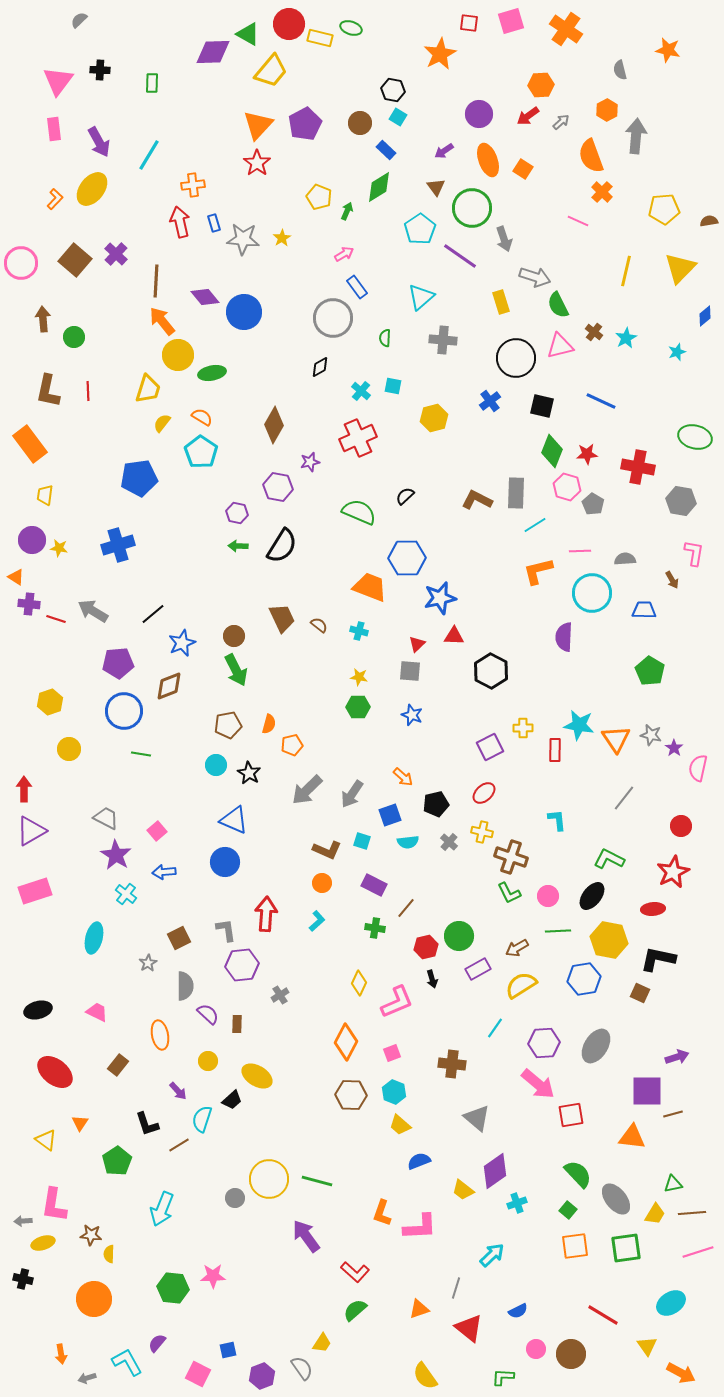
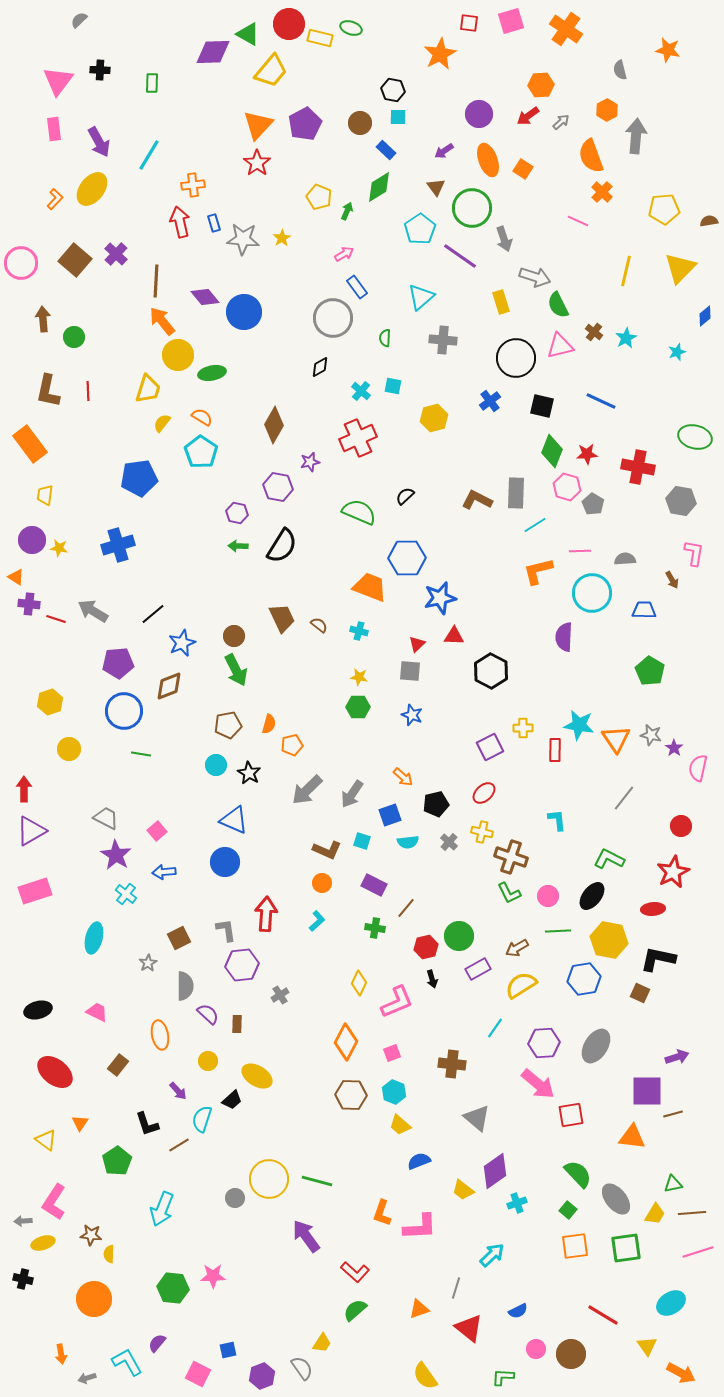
cyan square at (398, 117): rotated 30 degrees counterclockwise
pink L-shape at (54, 1205): moved 3 px up; rotated 24 degrees clockwise
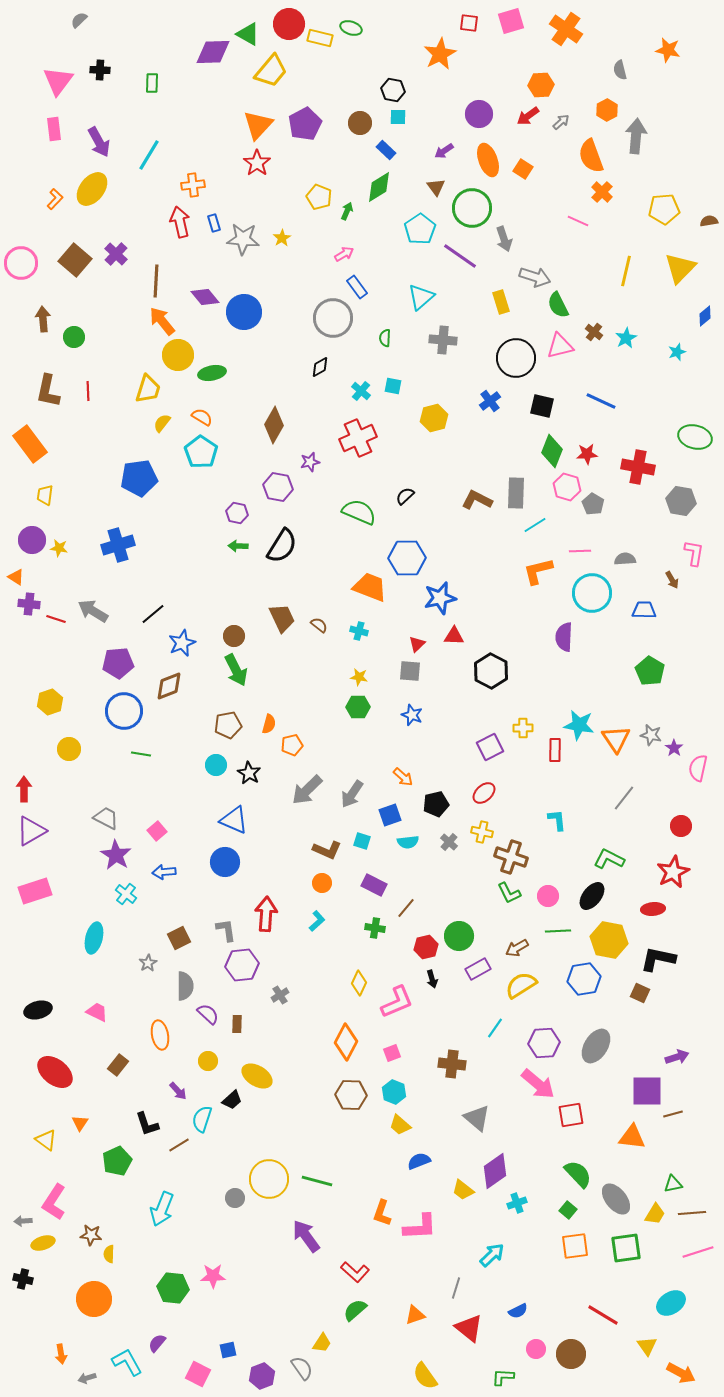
green pentagon at (117, 1161): rotated 8 degrees clockwise
orange triangle at (419, 1309): moved 4 px left, 6 px down
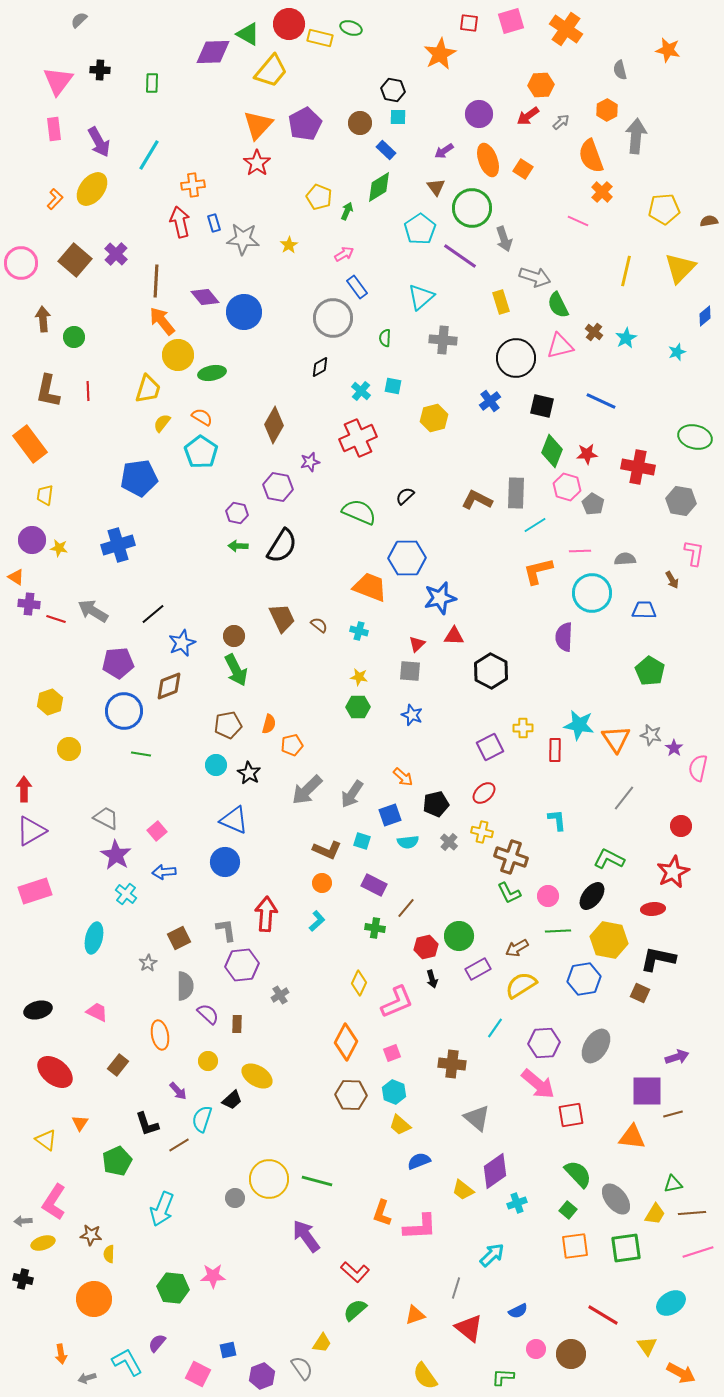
yellow star at (282, 238): moved 7 px right, 7 px down
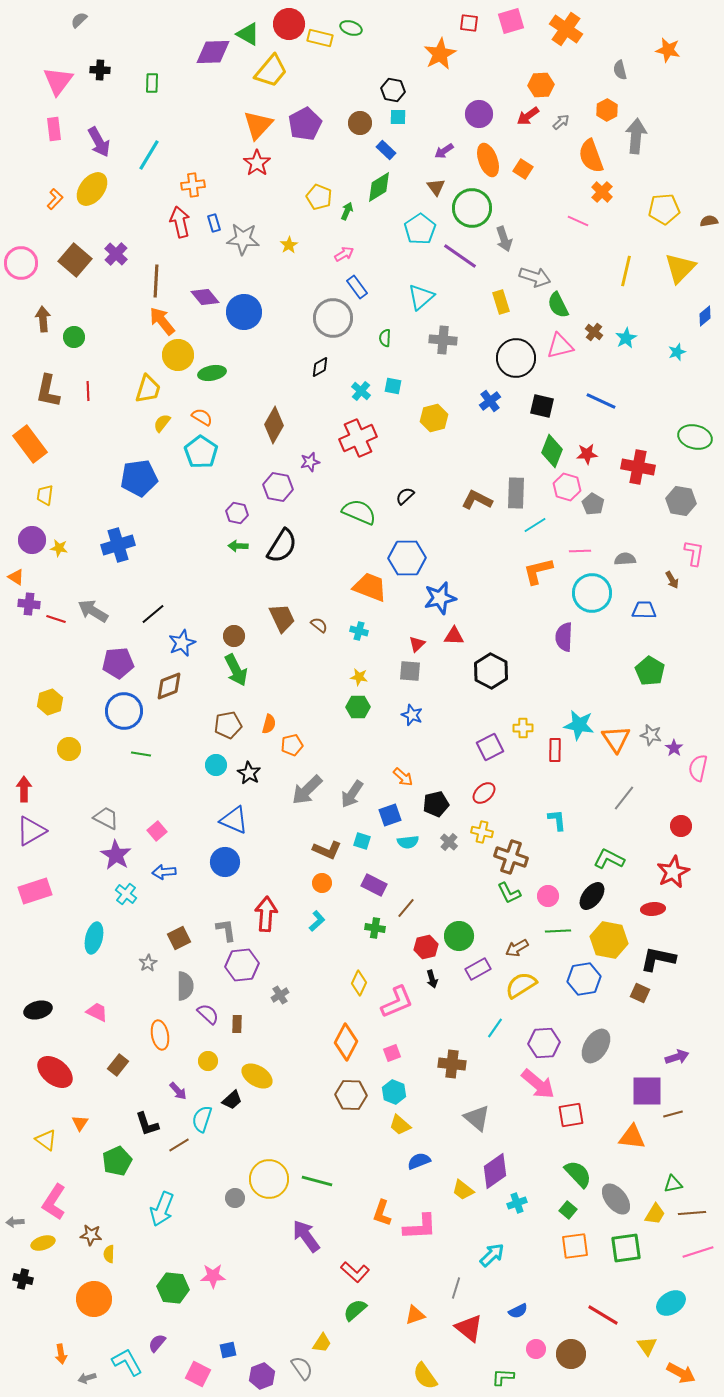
gray arrow at (23, 1221): moved 8 px left, 1 px down
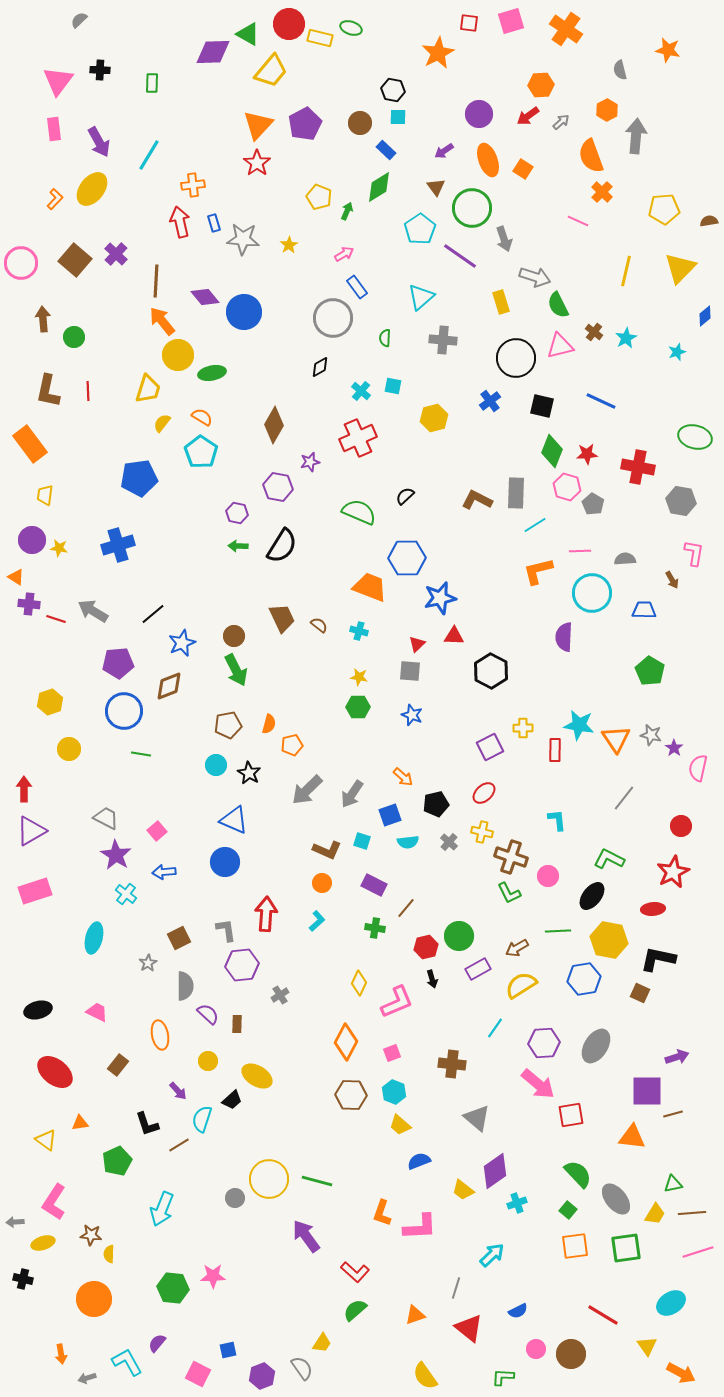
orange star at (440, 54): moved 2 px left, 1 px up
pink circle at (548, 896): moved 20 px up
orange triangle at (80, 1123): rotated 48 degrees clockwise
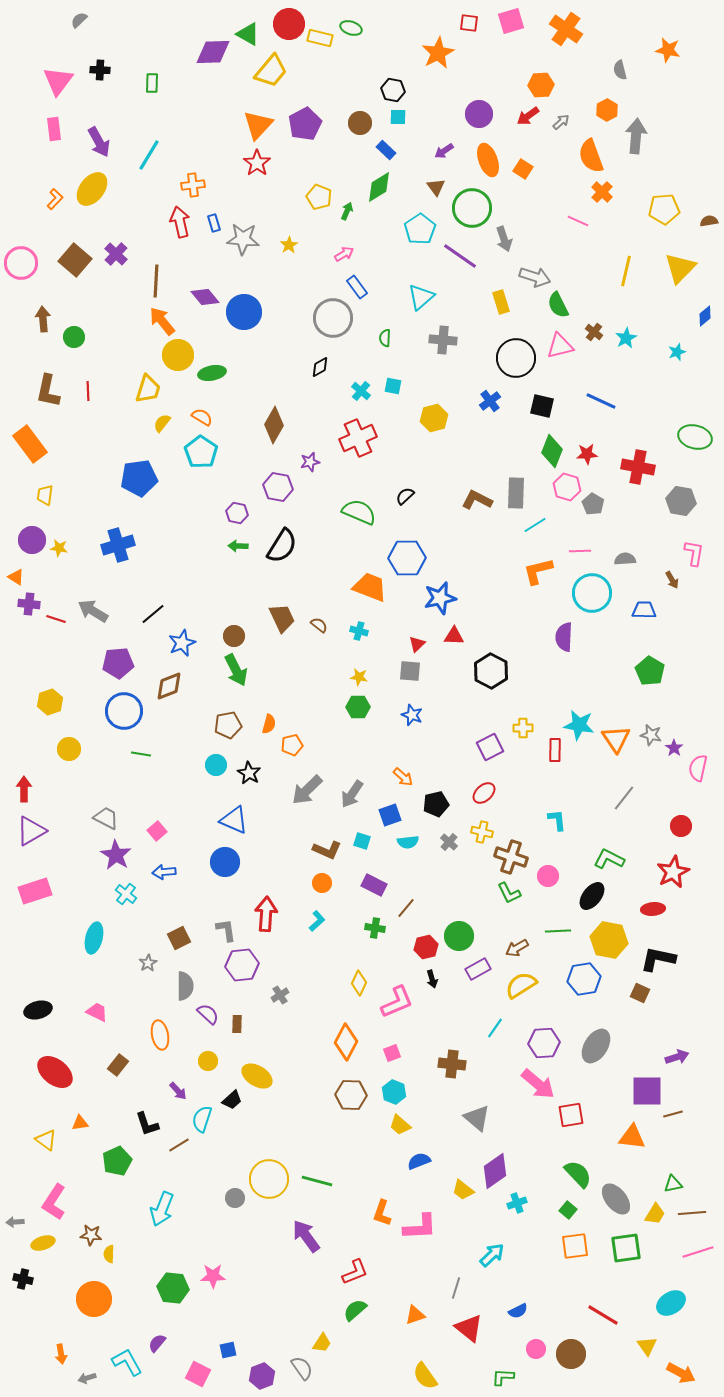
red L-shape at (355, 1272): rotated 64 degrees counterclockwise
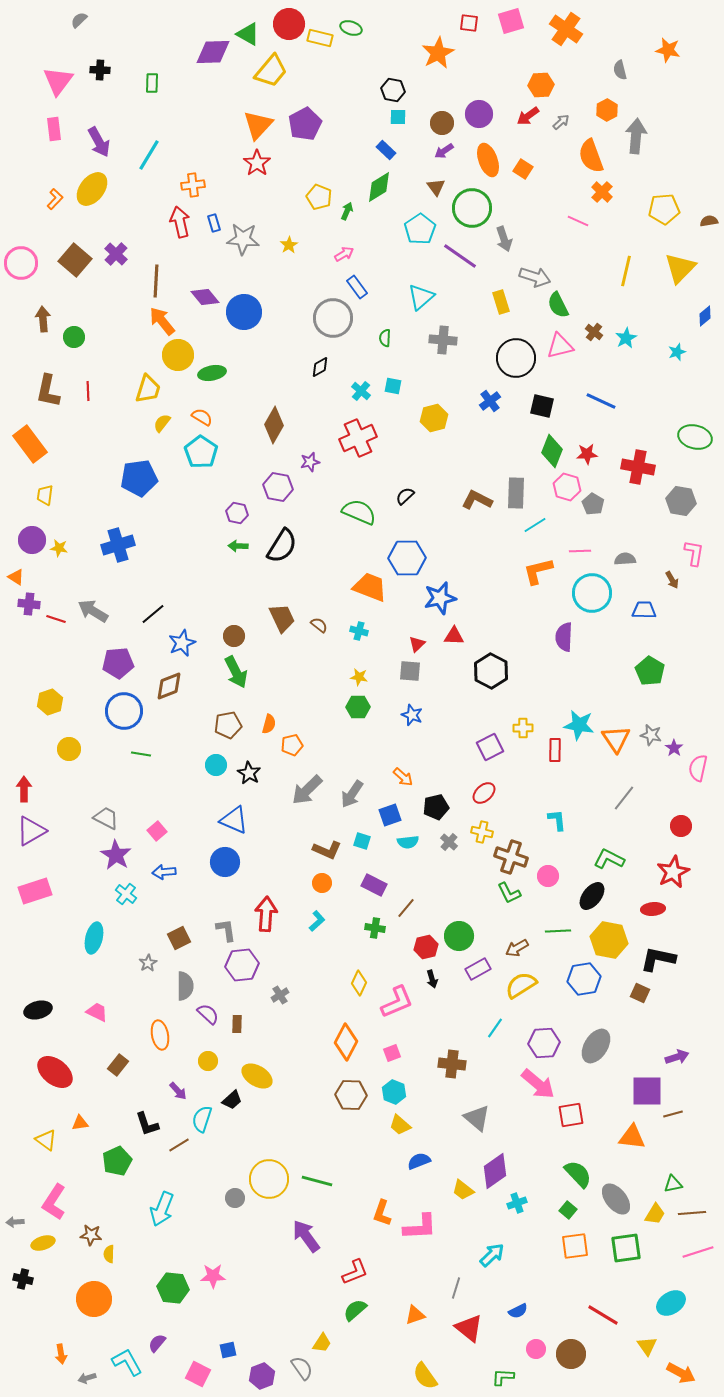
brown circle at (360, 123): moved 82 px right
green arrow at (236, 670): moved 2 px down
black pentagon at (436, 804): moved 3 px down
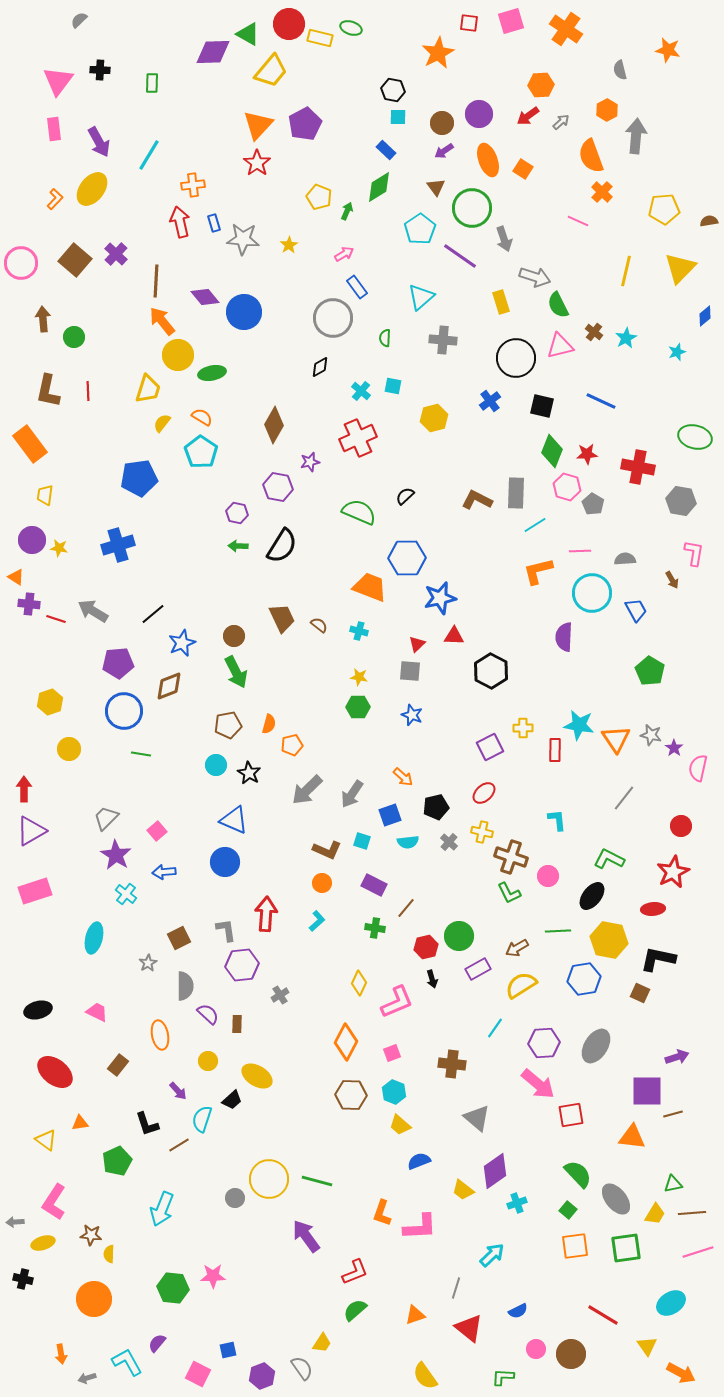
blue trapezoid at (644, 610): moved 8 px left; rotated 60 degrees clockwise
gray trapezoid at (106, 818): rotated 72 degrees counterclockwise
